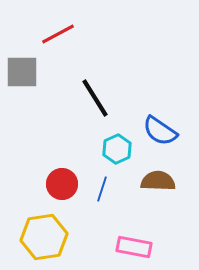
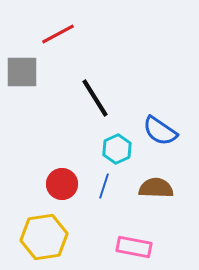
brown semicircle: moved 2 px left, 7 px down
blue line: moved 2 px right, 3 px up
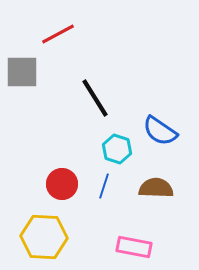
cyan hexagon: rotated 16 degrees counterclockwise
yellow hexagon: rotated 12 degrees clockwise
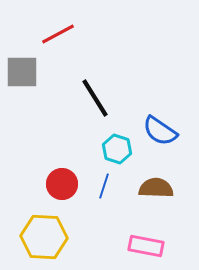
pink rectangle: moved 12 px right, 1 px up
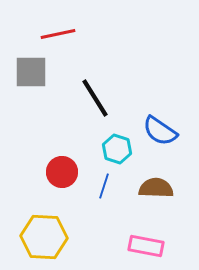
red line: rotated 16 degrees clockwise
gray square: moved 9 px right
red circle: moved 12 px up
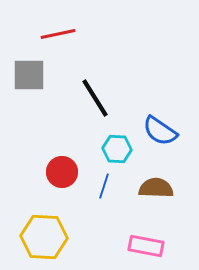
gray square: moved 2 px left, 3 px down
cyan hexagon: rotated 16 degrees counterclockwise
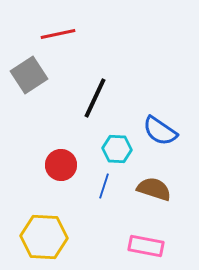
gray square: rotated 33 degrees counterclockwise
black line: rotated 57 degrees clockwise
red circle: moved 1 px left, 7 px up
brown semicircle: moved 2 px left, 1 px down; rotated 16 degrees clockwise
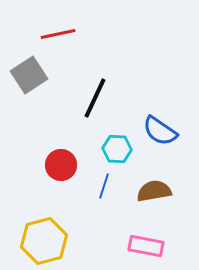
brown semicircle: moved 2 px down; rotated 28 degrees counterclockwise
yellow hexagon: moved 4 px down; rotated 18 degrees counterclockwise
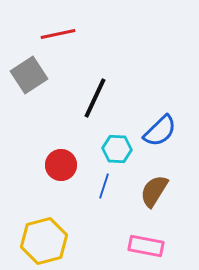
blue semicircle: rotated 78 degrees counterclockwise
brown semicircle: rotated 48 degrees counterclockwise
